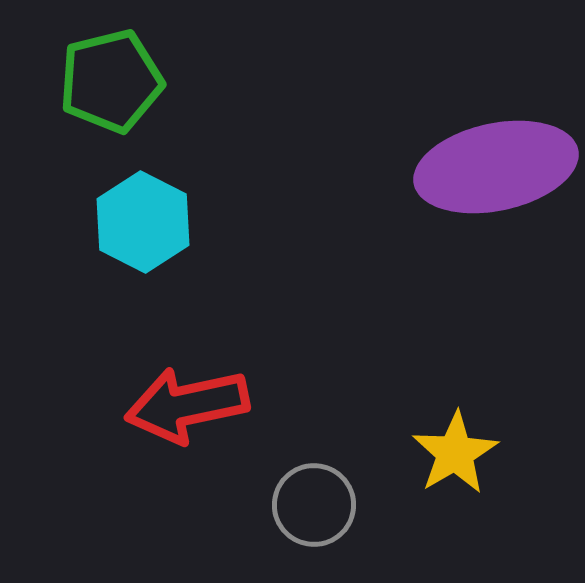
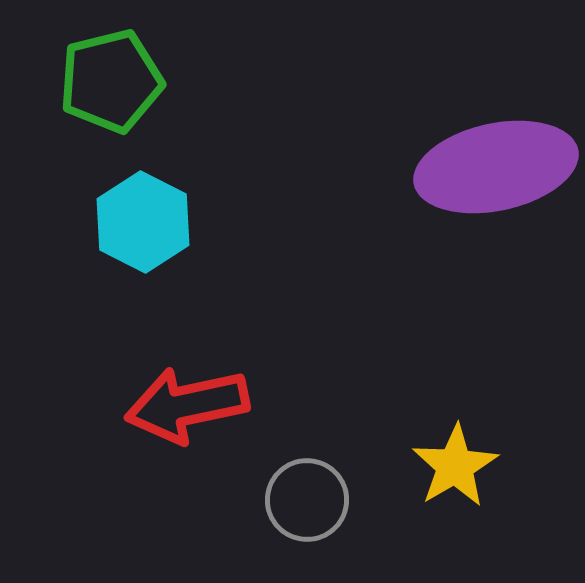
yellow star: moved 13 px down
gray circle: moved 7 px left, 5 px up
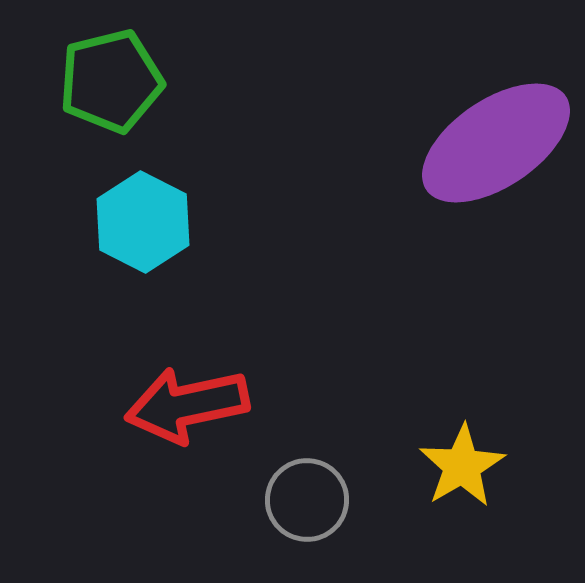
purple ellipse: moved 24 px up; rotated 22 degrees counterclockwise
yellow star: moved 7 px right
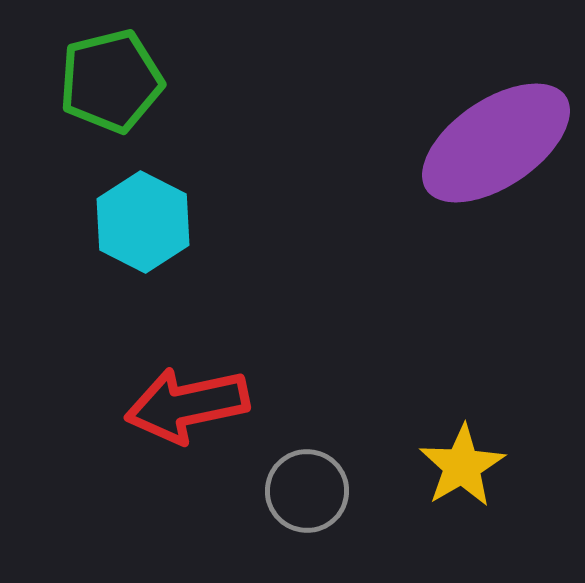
gray circle: moved 9 px up
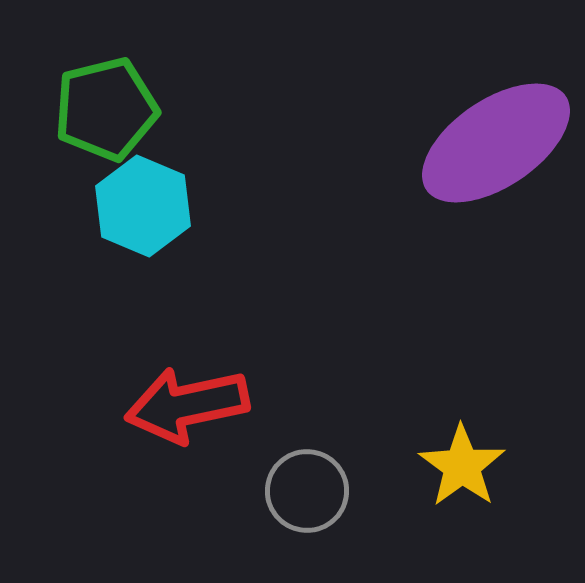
green pentagon: moved 5 px left, 28 px down
cyan hexagon: moved 16 px up; rotated 4 degrees counterclockwise
yellow star: rotated 6 degrees counterclockwise
